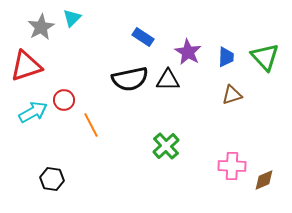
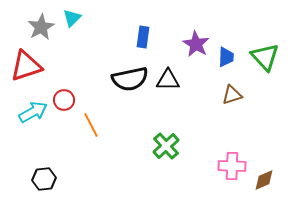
blue rectangle: rotated 65 degrees clockwise
purple star: moved 8 px right, 8 px up
black hexagon: moved 8 px left; rotated 15 degrees counterclockwise
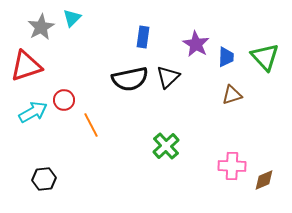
black triangle: moved 3 px up; rotated 45 degrees counterclockwise
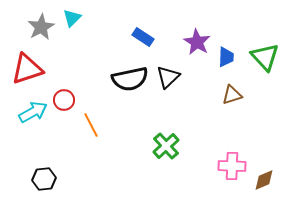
blue rectangle: rotated 65 degrees counterclockwise
purple star: moved 1 px right, 2 px up
red triangle: moved 1 px right, 3 px down
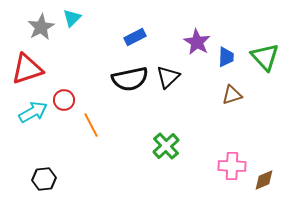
blue rectangle: moved 8 px left; rotated 60 degrees counterclockwise
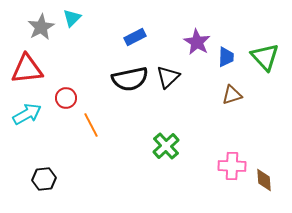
red triangle: rotated 12 degrees clockwise
red circle: moved 2 px right, 2 px up
cyan arrow: moved 6 px left, 2 px down
brown diamond: rotated 70 degrees counterclockwise
